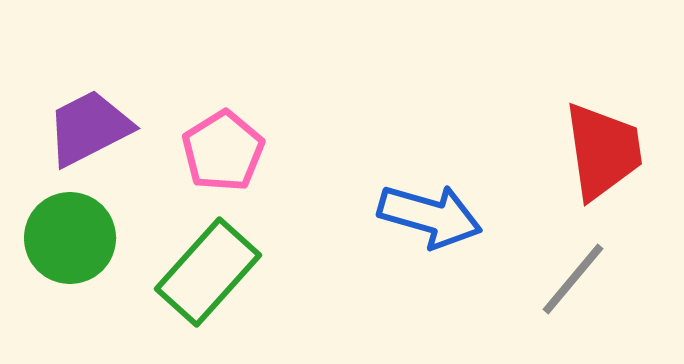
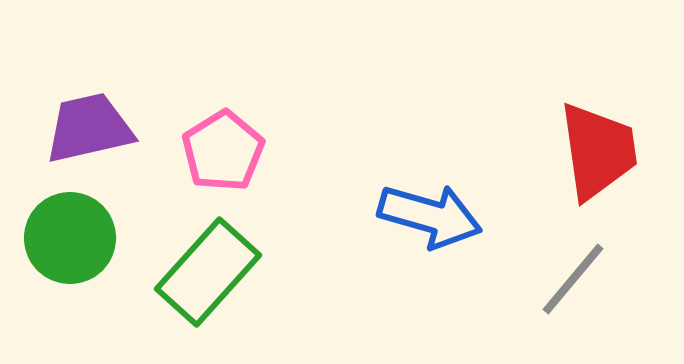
purple trapezoid: rotated 14 degrees clockwise
red trapezoid: moved 5 px left
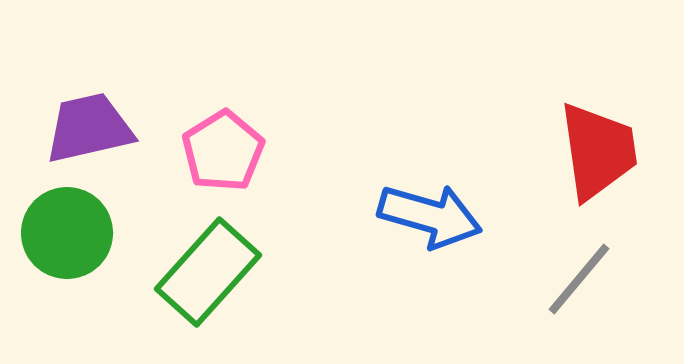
green circle: moved 3 px left, 5 px up
gray line: moved 6 px right
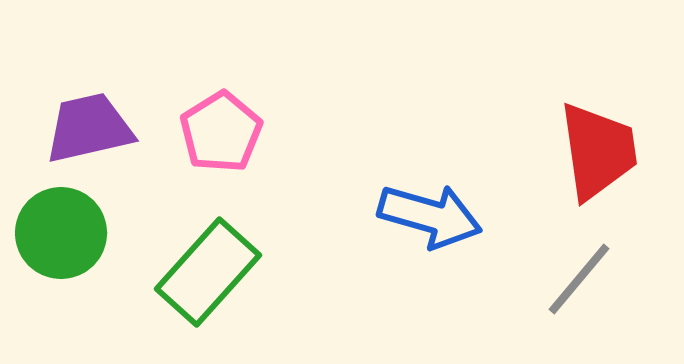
pink pentagon: moved 2 px left, 19 px up
green circle: moved 6 px left
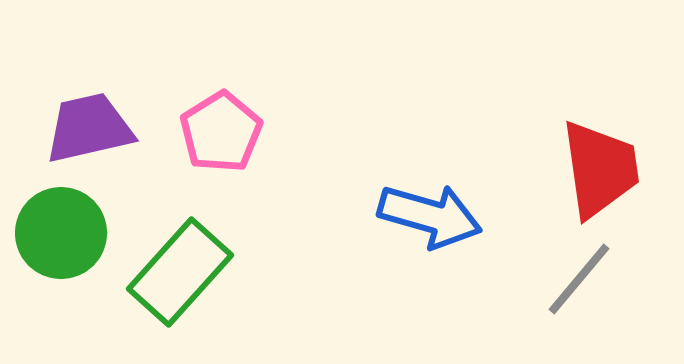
red trapezoid: moved 2 px right, 18 px down
green rectangle: moved 28 px left
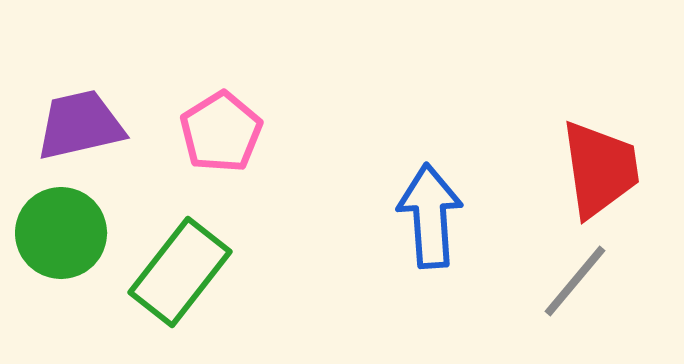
purple trapezoid: moved 9 px left, 3 px up
blue arrow: rotated 110 degrees counterclockwise
green rectangle: rotated 4 degrees counterclockwise
gray line: moved 4 px left, 2 px down
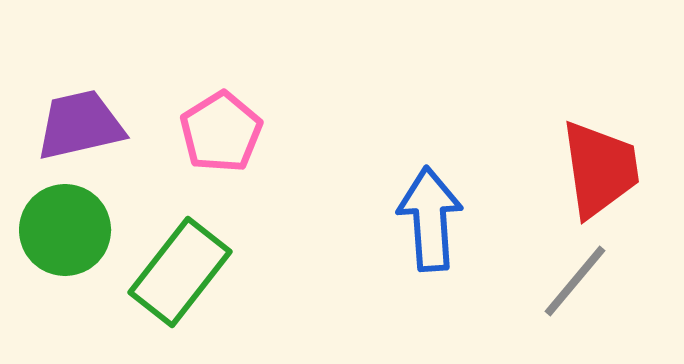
blue arrow: moved 3 px down
green circle: moved 4 px right, 3 px up
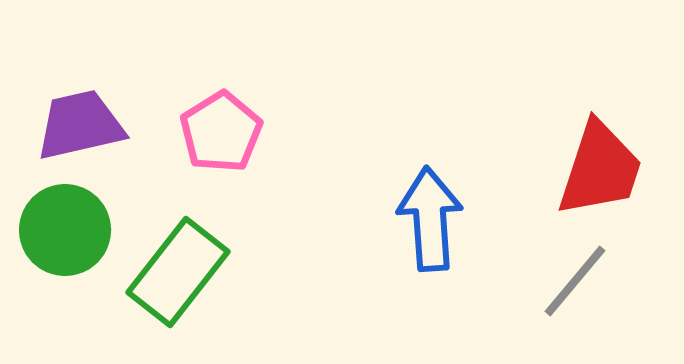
red trapezoid: rotated 26 degrees clockwise
green rectangle: moved 2 px left
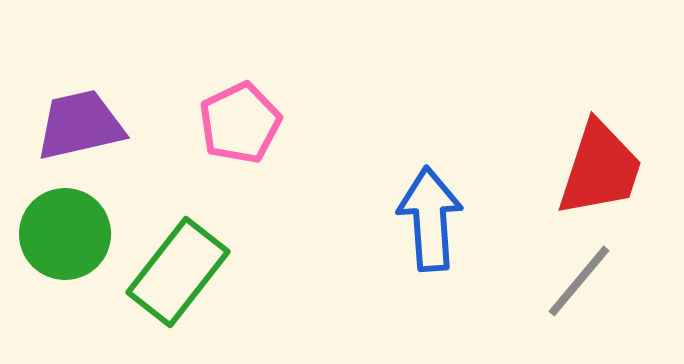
pink pentagon: moved 19 px right, 9 px up; rotated 6 degrees clockwise
green circle: moved 4 px down
gray line: moved 4 px right
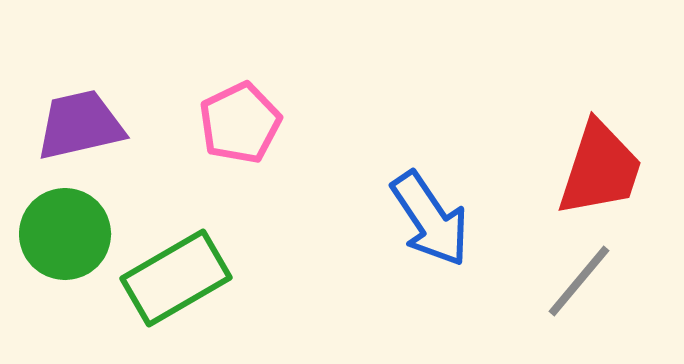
blue arrow: rotated 150 degrees clockwise
green rectangle: moved 2 px left, 6 px down; rotated 22 degrees clockwise
